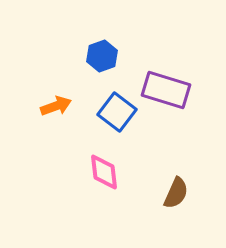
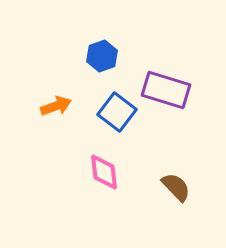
brown semicircle: moved 6 px up; rotated 68 degrees counterclockwise
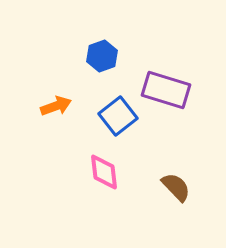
blue square: moved 1 px right, 4 px down; rotated 15 degrees clockwise
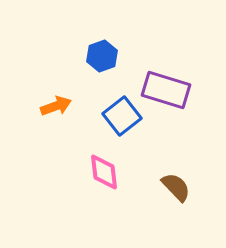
blue square: moved 4 px right
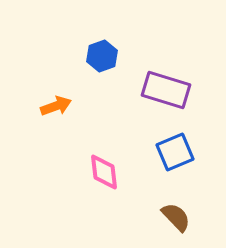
blue square: moved 53 px right, 36 px down; rotated 15 degrees clockwise
brown semicircle: moved 30 px down
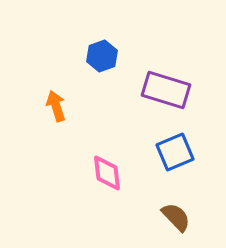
orange arrow: rotated 88 degrees counterclockwise
pink diamond: moved 3 px right, 1 px down
